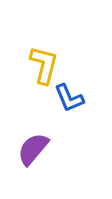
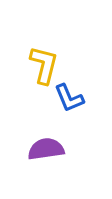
purple semicircle: moved 13 px right; rotated 42 degrees clockwise
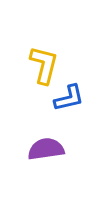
blue L-shape: rotated 80 degrees counterclockwise
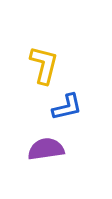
blue L-shape: moved 2 px left, 9 px down
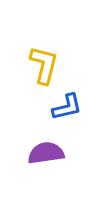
purple semicircle: moved 4 px down
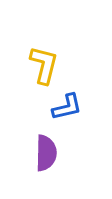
purple semicircle: rotated 99 degrees clockwise
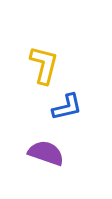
purple semicircle: rotated 72 degrees counterclockwise
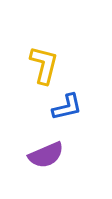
purple semicircle: moved 2 px down; rotated 138 degrees clockwise
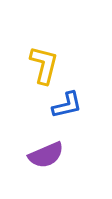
blue L-shape: moved 2 px up
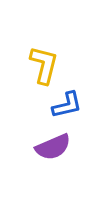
purple semicircle: moved 7 px right, 8 px up
